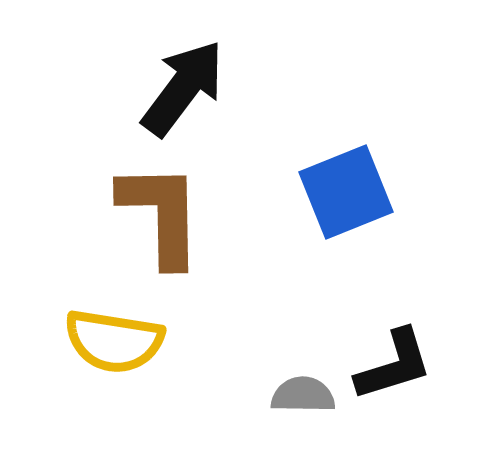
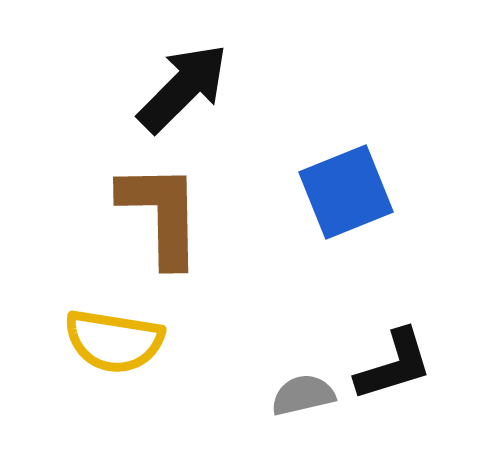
black arrow: rotated 8 degrees clockwise
gray semicircle: rotated 14 degrees counterclockwise
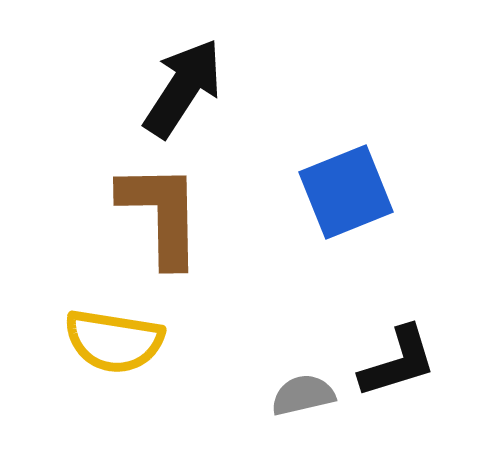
black arrow: rotated 12 degrees counterclockwise
black L-shape: moved 4 px right, 3 px up
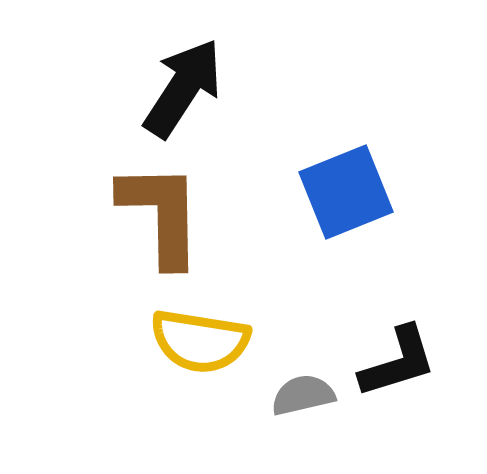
yellow semicircle: moved 86 px right
